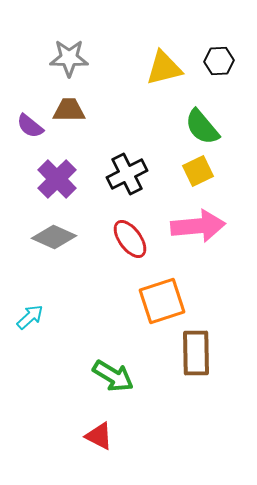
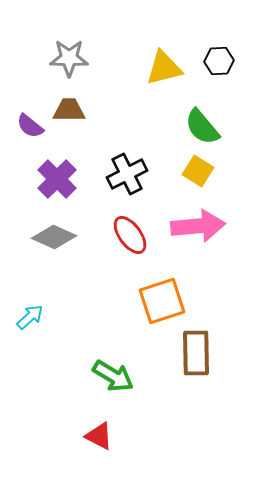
yellow square: rotated 32 degrees counterclockwise
red ellipse: moved 4 px up
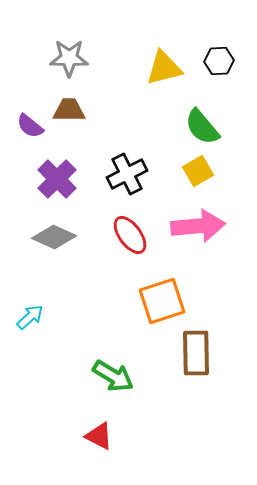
yellow square: rotated 28 degrees clockwise
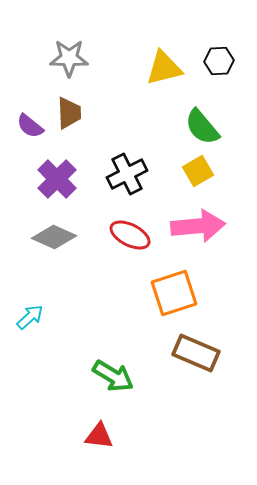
brown trapezoid: moved 3 px down; rotated 88 degrees clockwise
red ellipse: rotated 27 degrees counterclockwise
orange square: moved 12 px right, 8 px up
brown rectangle: rotated 66 degrees counterclockwise
red triangle: rotated 20 degrees counterclockwise
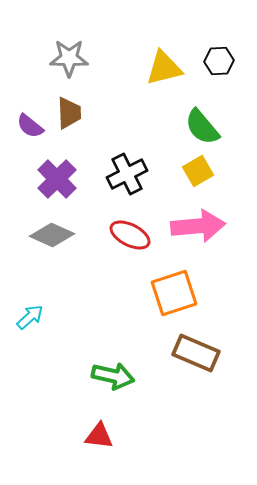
gray diamond: moved 2 px left, 2 px up
green arrow: rotated 18 degrees counterclockwise
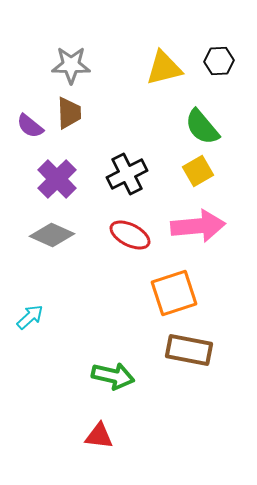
gray star: moved 2 px right, 7 px down
brown rectangle: moved 7 px left, 3 px up; rotated 12 degrees counterclockwise
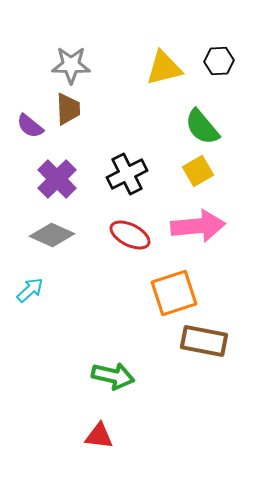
brown trapezoid: moved 1 px left, 4 px up
cyan arrow: moved 27 px up
brown rectangle: moved 15 px right, 9 px up
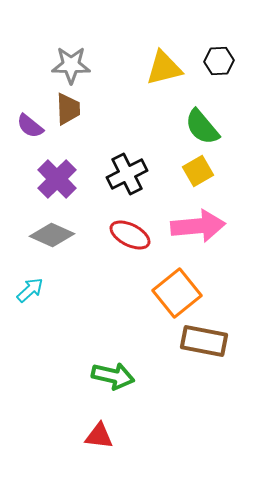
orange square: moved 3 px right; rotated 21 degrees counterclockwise
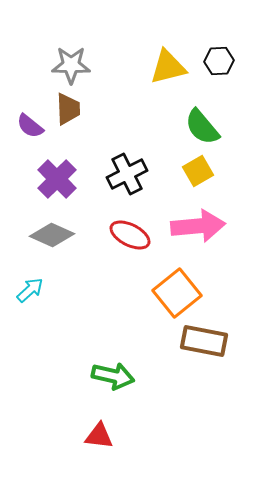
yellow triangle: moved 4 px right, 1 px up
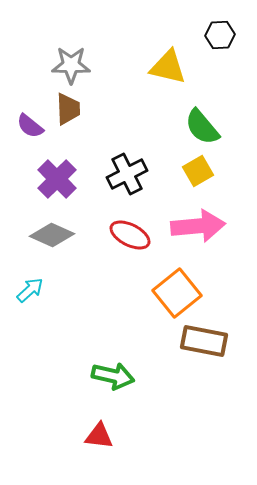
black hexagon: moved 1 px right, 26 px up
yellow triangle: rotated 27 degrees clockwise
